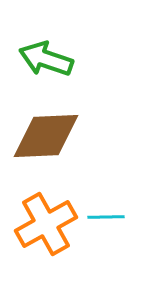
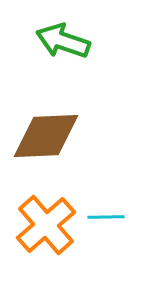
green arrow: moved 17 px right, 18 px up
orange cross: moved 1 px down; rotated 12 degrees counterclockwise
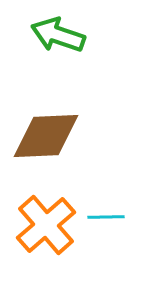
green arrow: moved 5 px left, 6 px up
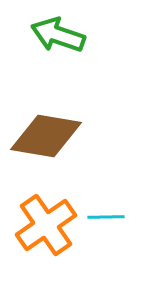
brown diamond: rotated 12 degrees clockwise
orange cross: rotated 6 degrees clockwise
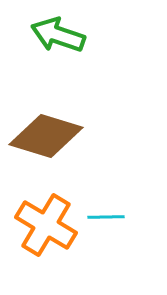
brown diamond: rotated 8 degrees clockwise
orange cross: rotated 24 degrees counterclockwise
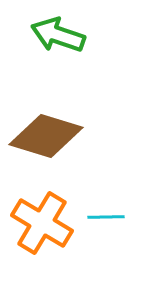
orange cross: moved 4 px left, 2 px up
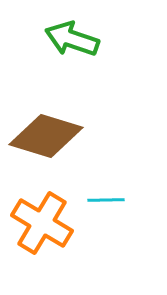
green arrow: moved 14 px right, 4 px down
cyan line: moved 17 px up
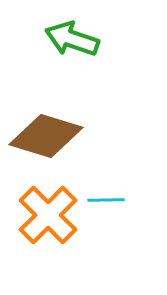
orange cross: moved 6 px right, 8 px up; rotated 14 degrees clockwise
